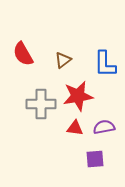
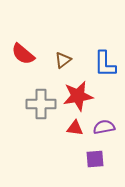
red semicircle: rotated 20 degrees counterclockwise
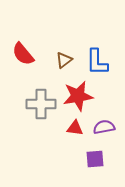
red semicircle: rotated 10 degrees clockwise
brown triangle: moved 1 px right
blue L-shape: moved 8 px left, 2 px up
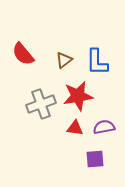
gray cross: rotated 20 degrees counterclockwise
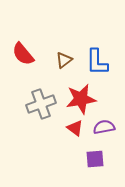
red star: moved 3 px right, 3 px down
red triangle: rotated 30 degrees clockwise
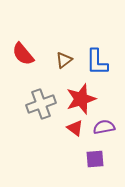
red star: rotated 8 degrees counterclockwise
